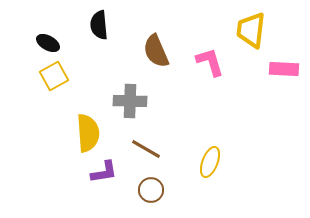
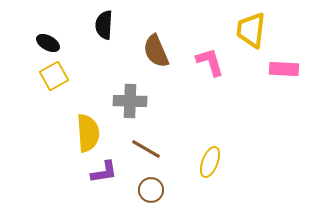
black semicircle: moved 5 px right; rotated 8 degrees clockwise
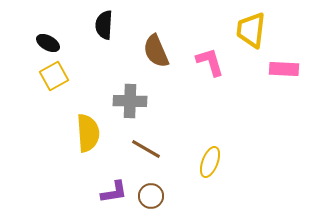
purple L-shape: moved 10 px right, 20 px down
brown circle: moved 6 px down
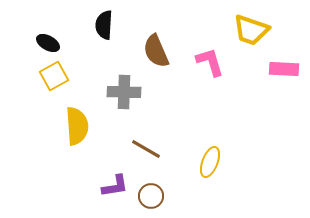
yellow trapezoid: rotated 78 degrees counterclockwise
gray cross: moved 6 px left, 9 px up
yellow semicircle: moved 11 px left, 7 px up
purple L-shape: moved 1 px right, 6 px up
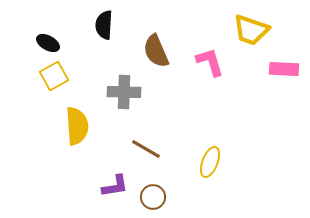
brown circle: moved 2 px right, 1 px down
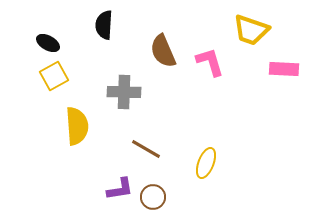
brown semicircle: moved 7 px right
yellow ellipse: moved 4 px left, 1 px down
purple L-shape: moved 5 px right, 3 px down
